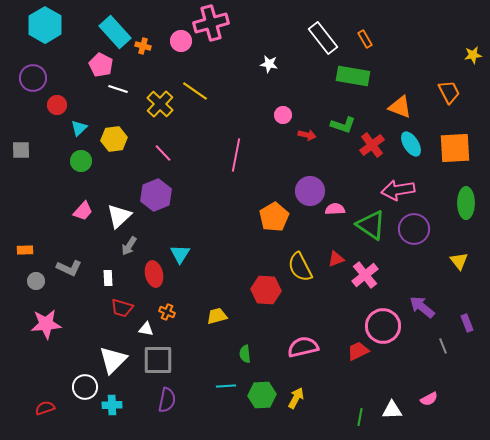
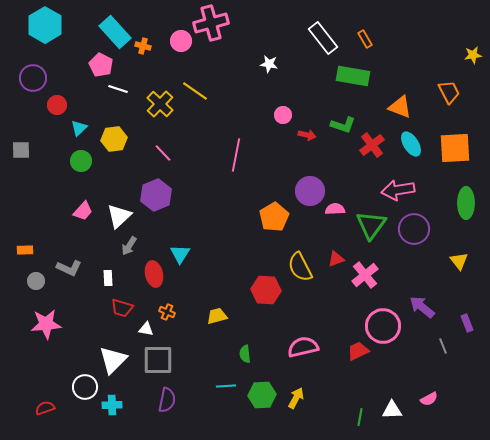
green triangle at (371, 225): rotated 32 degrees clockwise
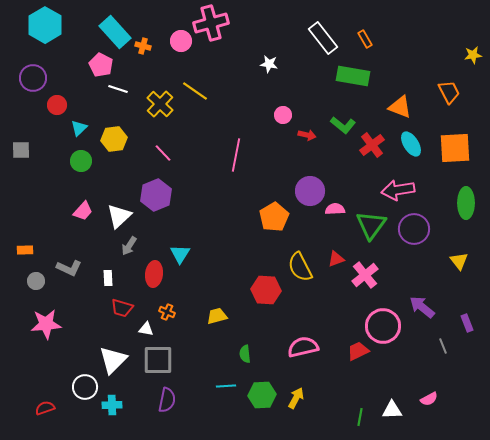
green L-shape at (343, 125): rotated 20 degrees clockwise
red ellipse at (154, 274): rotated 20 degrees clockwise
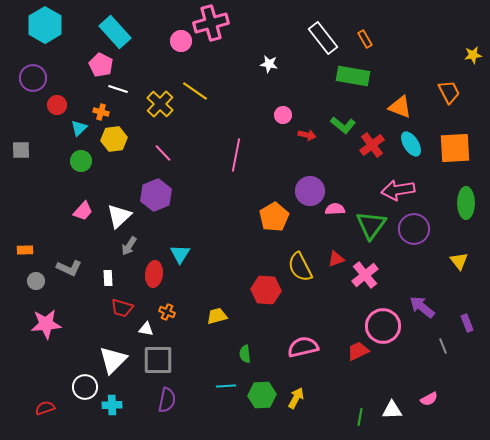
orange cross at (143, 46): moved 42 px left, 66 px down
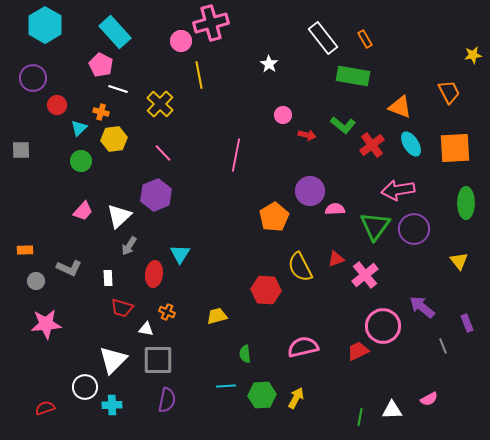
white star at (269, 64): rotated 24 degrees clockwise
yellow line at (195, 91): moved 4 px right, 16 px up; rotated 44 degrees clockwise
green triangle at (371, 225): moved 4 px right, 1 px down
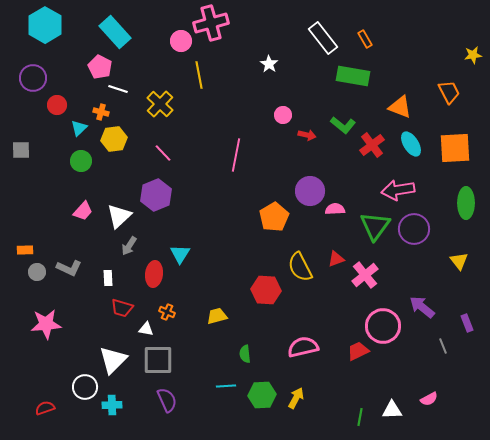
pink pentagon at (101, 65): moved 1 px left, 2 px down
gray circle at (36, 281): moved 1 px right, 9 px up
purple semicircle at (167, 400): rotated 35 degrees counterclockwise
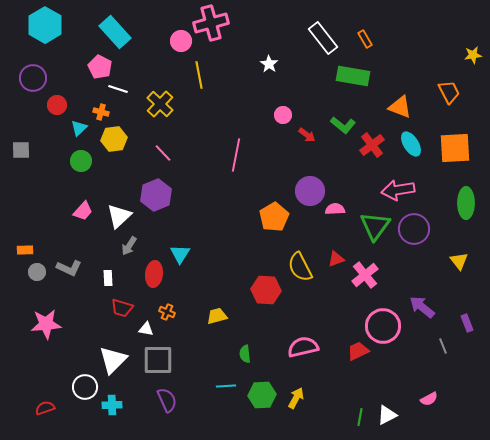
red arrow at (307, 135): rotated 24 degrees clockwise
white triangle at (392, 410): moved 5 px left, 5 px down; rotated 25 degrees counterclockwise
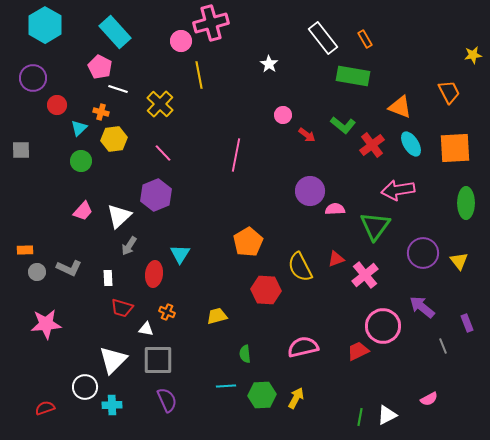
orange pentagon at (274, 217): moved 26 px left, 25 px down
purple circle at (414, 229): moved 9 px right, 24 px down
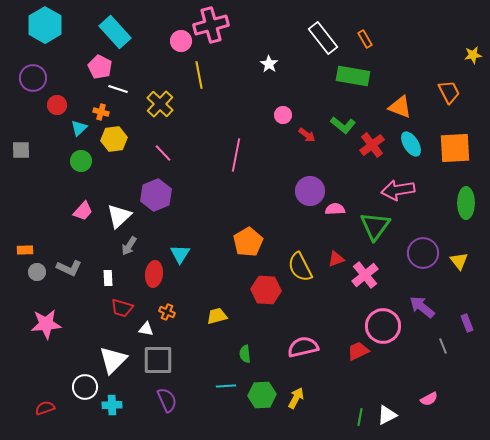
pink cross at (211, 23): moved 2 px down
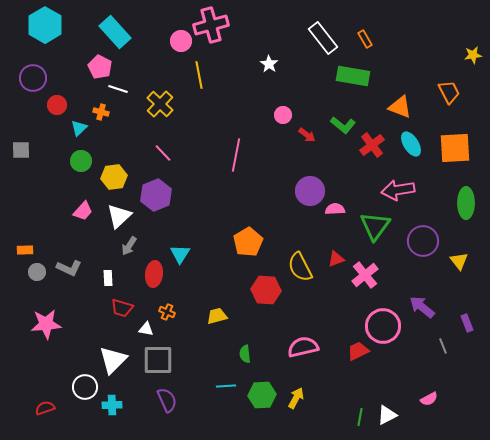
yellow hexagon at (114, 139): moved 38 px down
purple circle at (423, 253): moved 12 px up
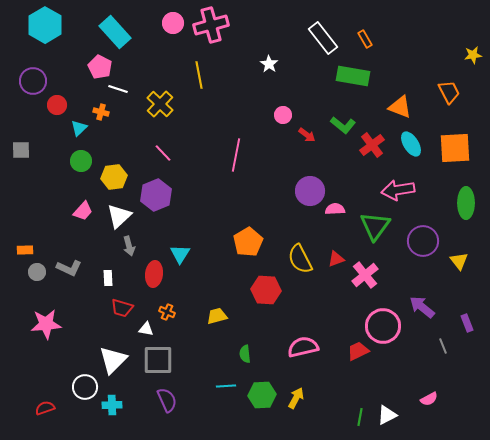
pink circle at (181, 41): moved 8 px left, 18 px up
purple circle at (33, 78): moved 3 px down
gray arrow at (129, 246): rotated 48 degrees counterclockwise
yellow semicircle at (300, 267): moved 8 px up
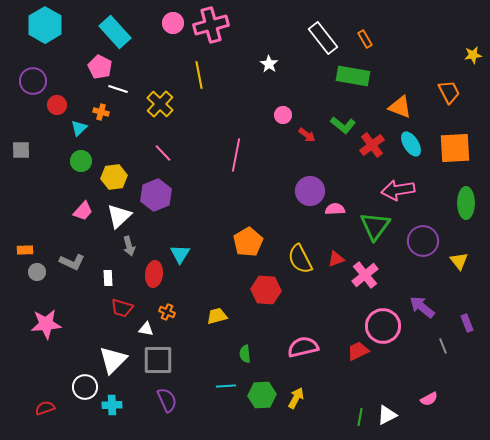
gray L-shape at (69, 268): moved 3 px right, 6 px up
